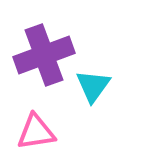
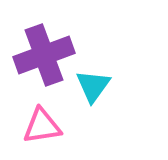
pink triangle: moved 6 px right, 6 px up
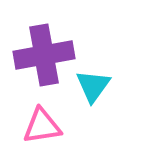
purple cross: rotated 10 degrees clockwise
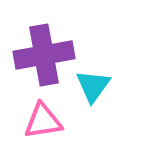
pink triangle: moved 1 px right, 5 px up
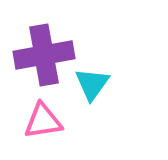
cyan triangle: moved 1 px left, 2 px up
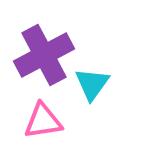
purple cross: rotated 18 degrees counterclockwise
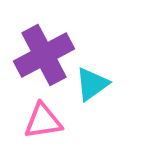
cyan triangle: rotated 18 degrees clockwise
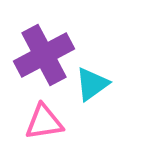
pink triangle: moved 1 px right, 1 px down
